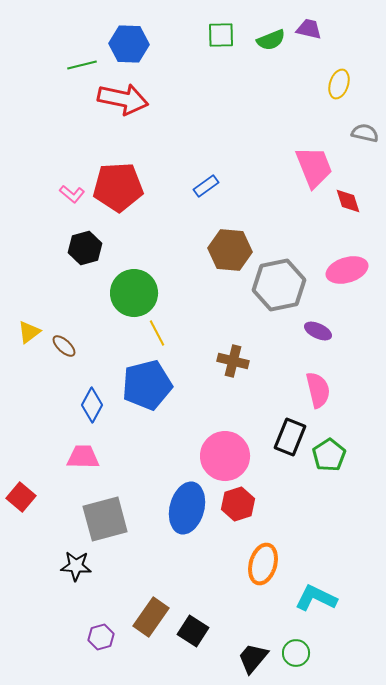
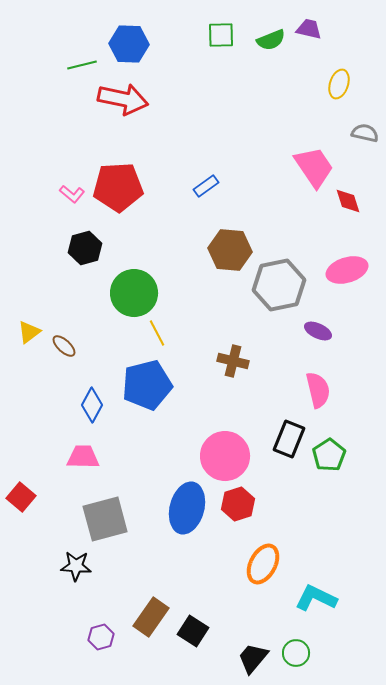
pink trapezoid at (314, 167): rotated 12 degrees counterclockwise
black rectangle at (290, 437): moved 1 px left, 2 px down
orange ellipse at (263, 564): rotated 12 degrees clockwise
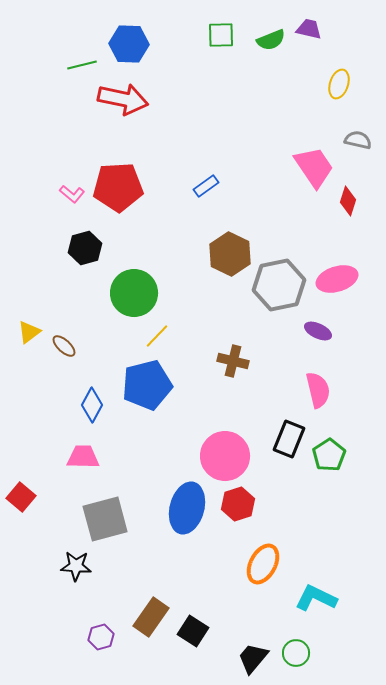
gray semicircle at (365, 133): moved 7 px left, 7 px down
red diamond at (348, 201): rotated 36 degrees clockwise
brown hexagon at (230, 250): moved 4 px down; rotated 21 degrees clockwise
pink ellipse at (347, 270): moved 10 px left, 9 px down
yellow line at (157, 333): moved 3 px down; rotated 72 degrees clockwise
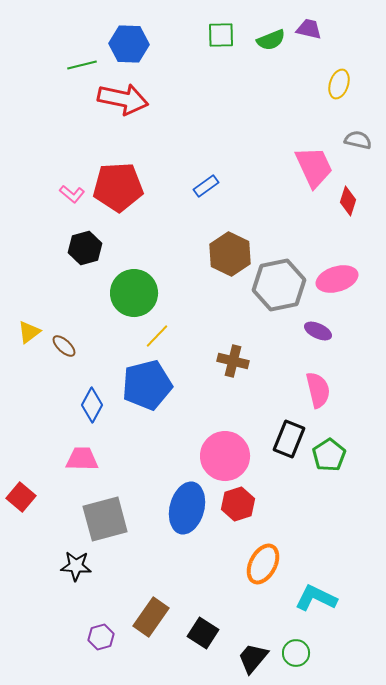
pink trapezoid at (314, 167): rotated 9 degrees clockwise
pink trapezoid at (83, 457): moved 1 px left, 2 px down
black square at (193, 631): moved 10 px right, 2 px down
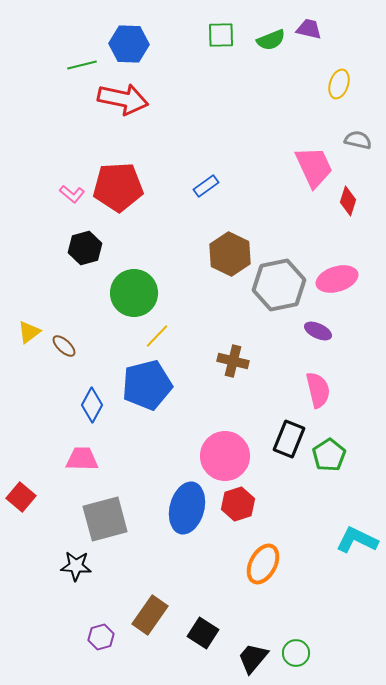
cyan L-shape at (316, 598): moved 41 px right, 58 px up
brown rectangle at (151, 617): moved 1 px left, 2 px up
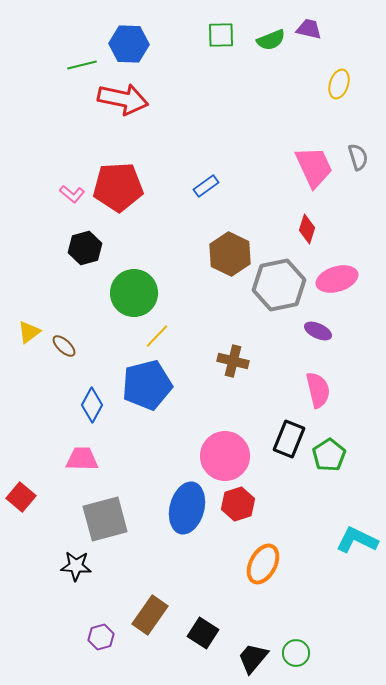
gray semicircle at (358, 140): moved 17 px down; rotated 60 degrees clockwise
red diamond at (348, 201): moved 41 px left, 28 px down
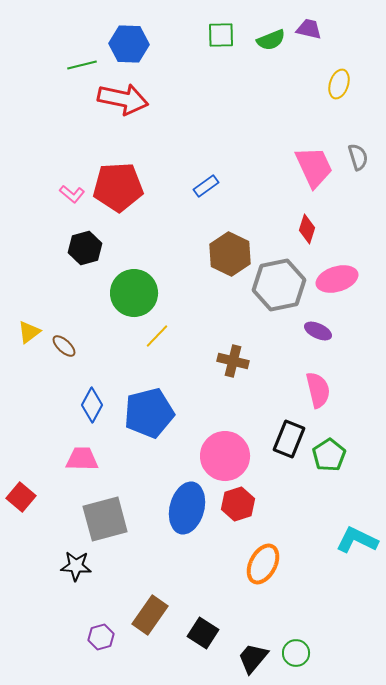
blue pentagon at (147, 385): moved 2 px right, 28 px down
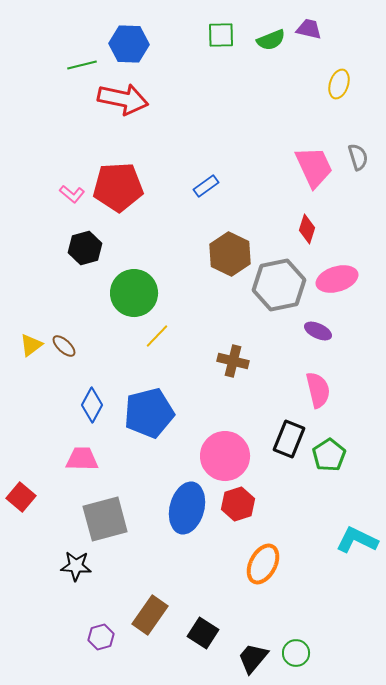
yellow triangle at (29, 332): moved 2 px right, 13 px down
